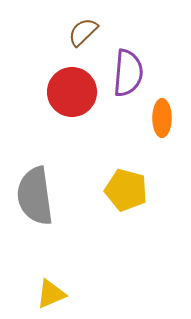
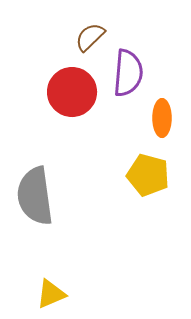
brown semicircle: moved 7 px right, 5 px down
yellow pentagon: moved 22 px right, 15 px up
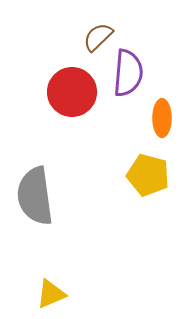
brown semicircle: moved 8 px right
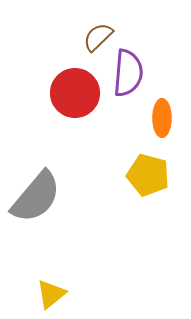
red circle: moved 3 px right, 1 px down
gray semicircle: moved 1 px right, 1 px down; rotated 132 degrees counterclockwise
yellow triangle: rotated 16 degrees counterclockwise
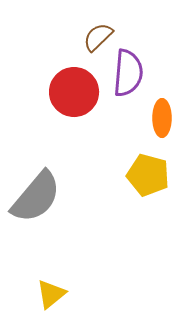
red circle: moved 1 px left, 1 px up
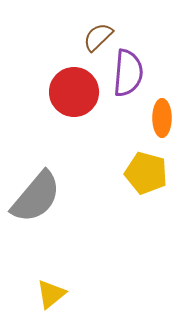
yellow pentagon: moved 2 px left, 2 px up
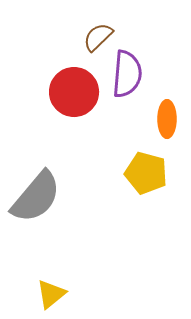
purple semicircle: moved 1 px left, 1 px down
orange ellipse: moved 5 px right, 1 px down
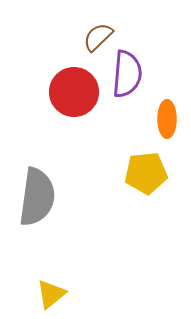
yellow pentagon: rotated 21 degrees counterclockwise
gray semicircle: moved 1 px right; rotated 32 degrees counterclockwise
